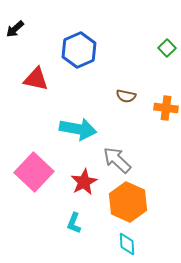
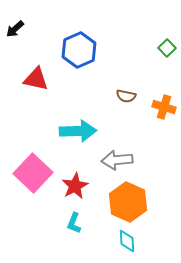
orange cross: moved 2 px left, 1 px up; rotated 10 degrees clockwise
cyan arrow: moved 2 px down; rotated 12 degrees counterclockwise
gray arrow: rotated 48 degrees counterclockwise
pink square: moved 1 px left, 1 px down
red star: moved 9 px left, 4 px down
cyan diamond: moved 3 px up
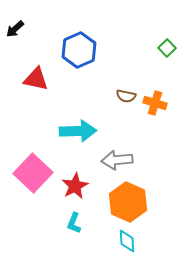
orange cross: moved 9 px left, 4 px up
